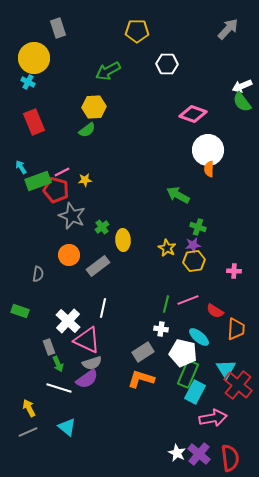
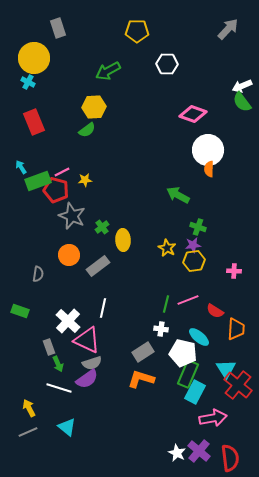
purple cross at (199, 454): moved 3 px up
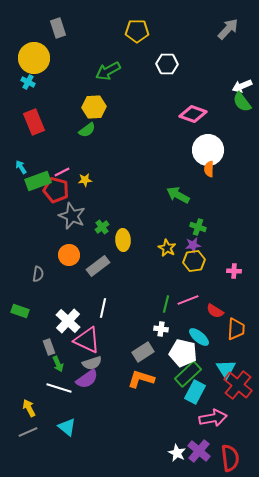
green rectangle at (188, 374): rotated 24 degrees clockwise
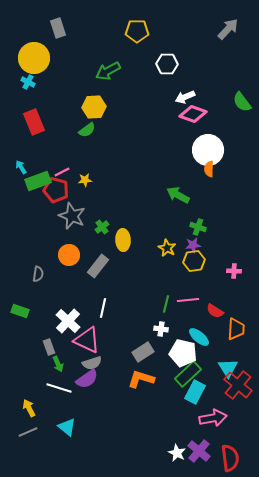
white arrow at (242, 86): moved 57 px left, 11 px down
gray rectangle at (98, 266): rotated 15 degrees counterclockwise
pink line at (188, 300): rotated 15 degrees clockwise
cyan triangle at (226, 369): moved 2 px right, 1 px up
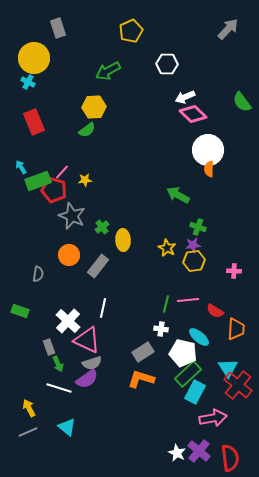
yellow pentagon at (137, 31): moved 6 px left; rotated 25 degrees counterclockwise
pink diamond at (193, 114): rotated 24 degrees clockwise
pink line at (62, 172): rotated 21 degrees counterclockwise
red pentagon at (56, 190): moved 2 px left
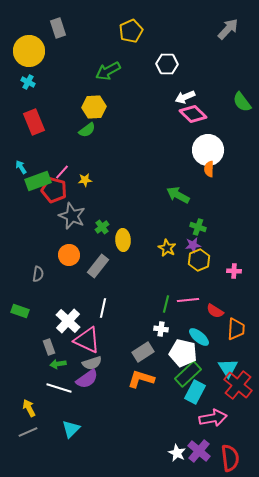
yellow circle at (34, 58): moved 5 px left, 7 px up
yellow hexagon at (194, 261): moved 5 px right, 1 px up; rotated 15 degrees counterclockwise
green arrow at (58, 364): rotated 105 degrees clockwise
cyan triangle at (67, 427): moved 4 px right, 2 px down; rotated 36 degrees clockwise
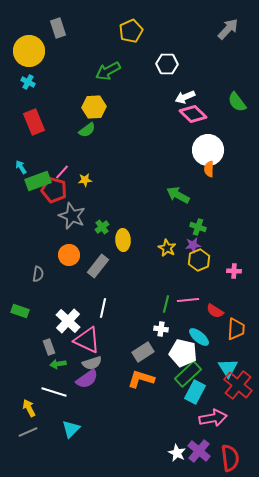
green semicircle at (242, 102): moved 5 px left
white line at (59, 388): moved 5 px left, 4 px down
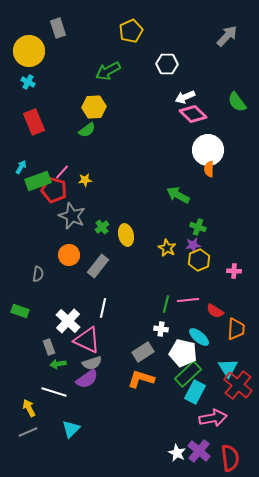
gray arrow at (228, 29): moved 1 px left, 7 px down
cyan arrow at (21, 167): rotated 64 degrees clockwise
yellow ellipse at (123, 240): moved 3 px right, 5 px up; rotated 10 degrees counterclockwise
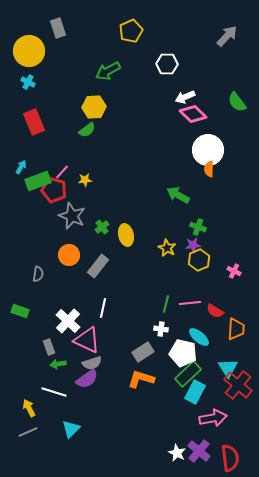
pink cross at (234, 271): rotated 24 degrees clockwise
pink line at (188, 300): moved 2 px right, 3 px down
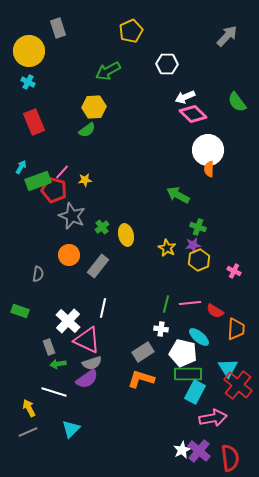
green rectangle at (188, 374): rotated 44 degrees clockwise
white star at (177, 453): moved 5 px right, 3 px up; rotated 18 degrees clockwise
